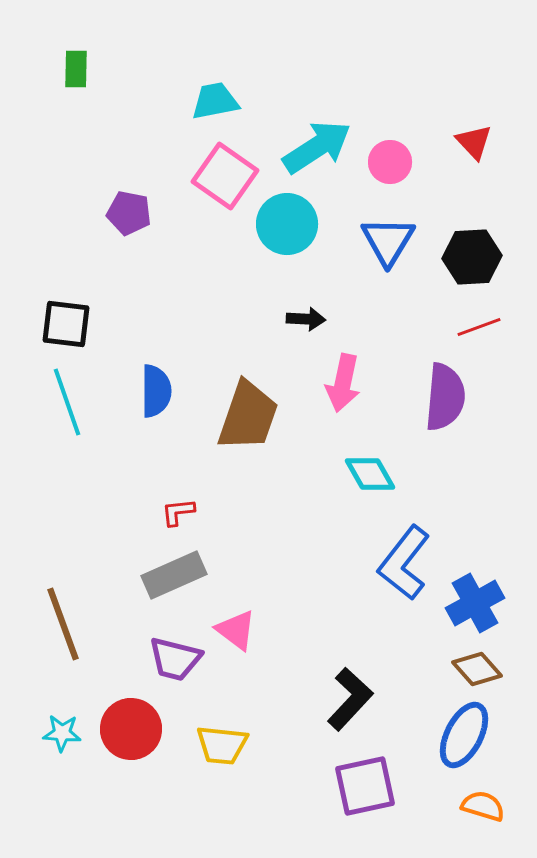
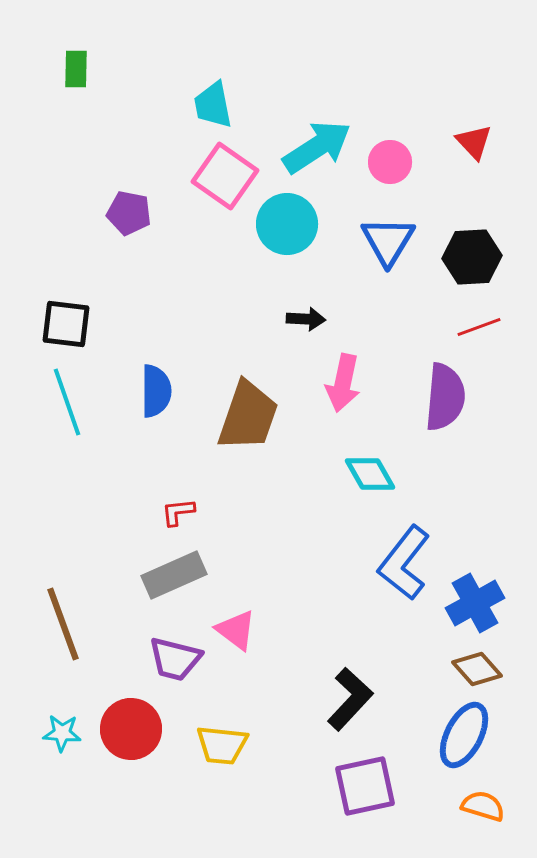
cyan trapezoid: moved 2 px left, 4 px down; rotated 90 degrees counterclockwise
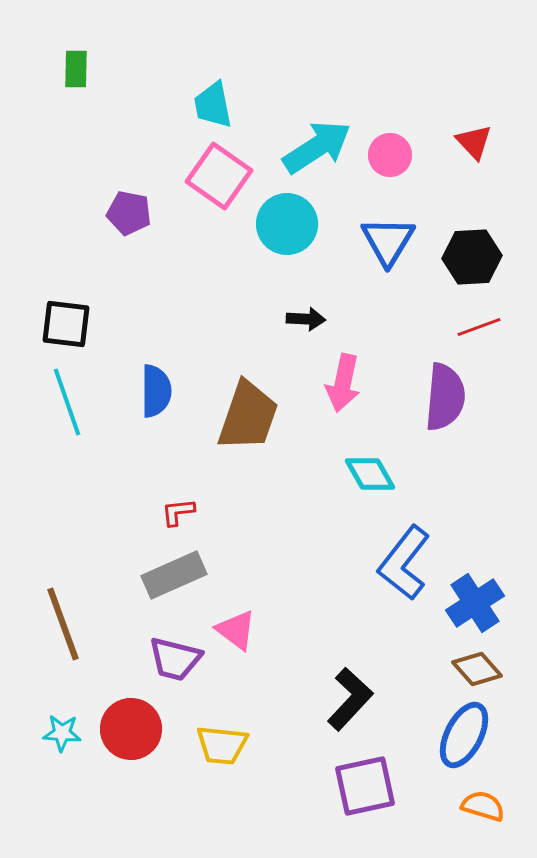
pink circle: moved 7 px up
pink square: moved 6 px left
blue cross: rotated 4 degrees counterclockwise
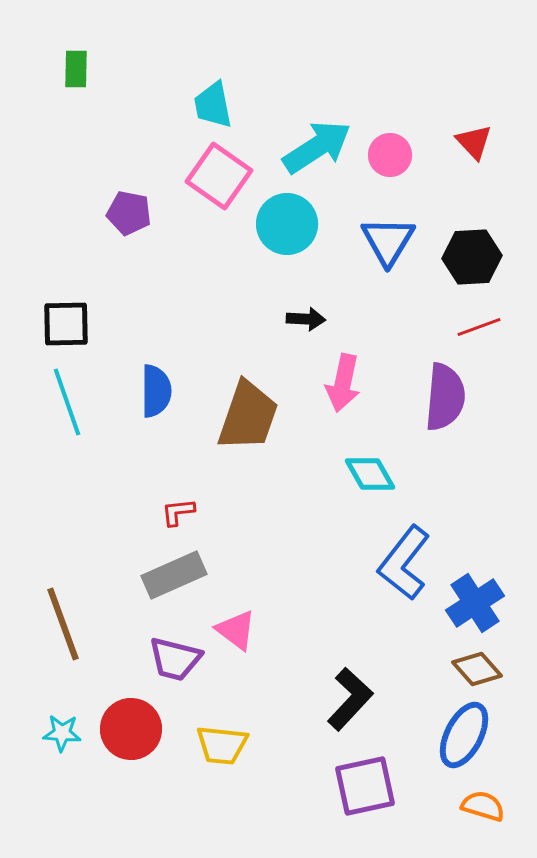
black square: rotated 8 degrees counterclockwise
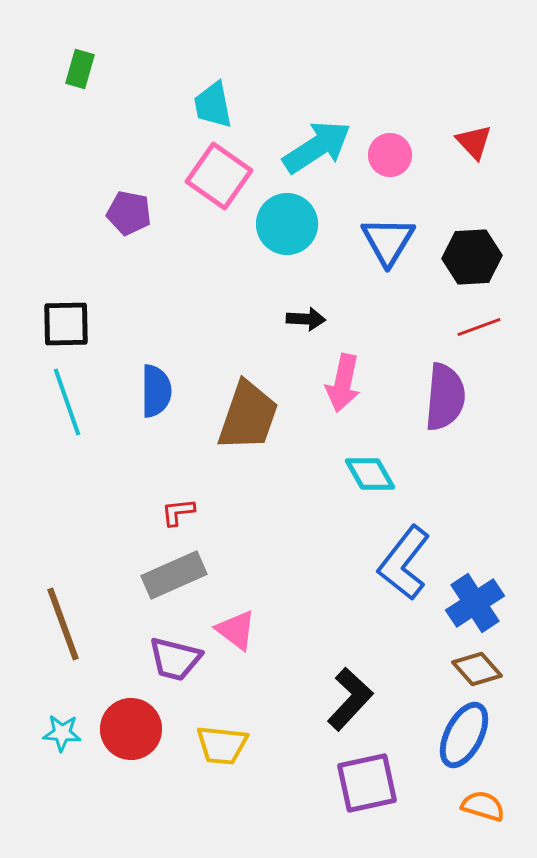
green rectangle: moved 4 px right; rotated 15 degrees clockwise
purple square: moved 2 px right, 3 px up
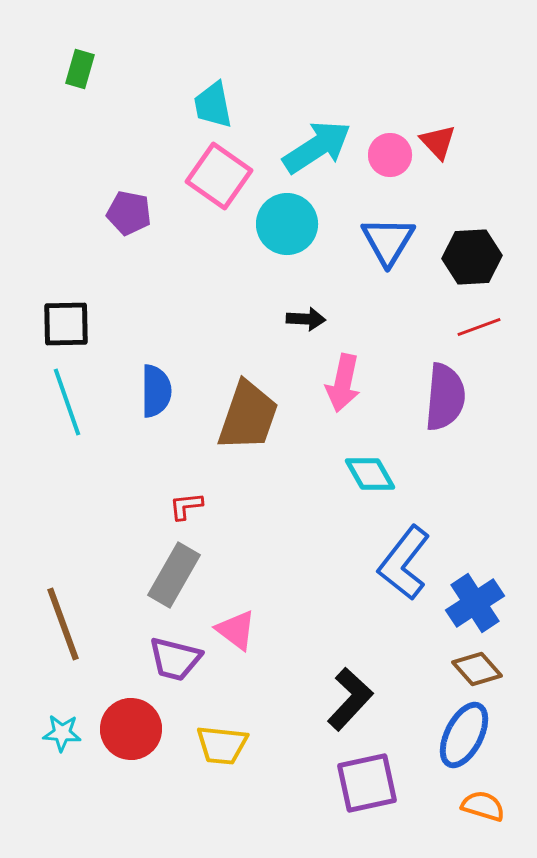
red triangle: moved 36 px left
red L-shape: moved 8 px right, 6 px up
gray rectangle: rotated 36 degrees counterclockwise
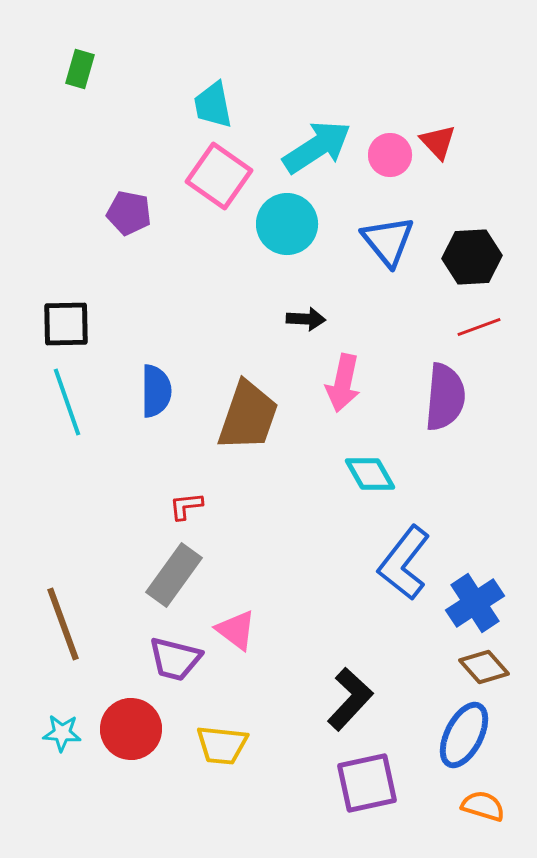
blue triangle: rotated 10 degrees counterclockwise
gray rectangle: rotated 6 degrees clockwise
brown diamond: moved 7 px right, 2 px up
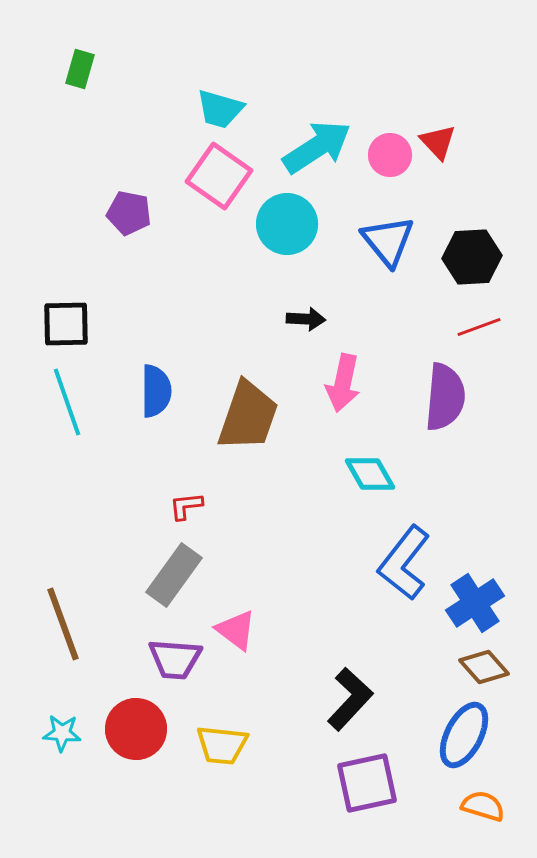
cyan trapezoid: moved 7 px right, 4 px down; rotated 63 degrees counterclockwise
purple trapezoid: rotated 10 degrees counterclockwise
red circle: moved 5 px right
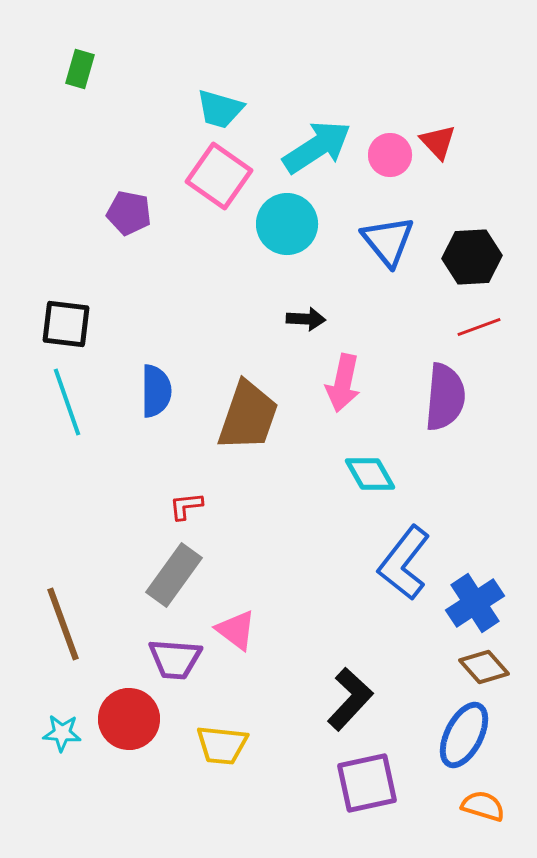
black square: rotated 8 degrees clockwise
red circle: moved 7 px left, 10 px up
